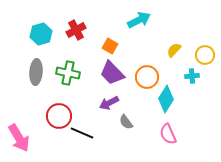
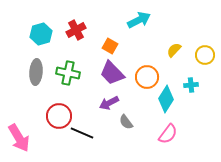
cyan cross: moved 1 px left, 9 px down
pink semicircle: rotated 120 degrees counterclockwise
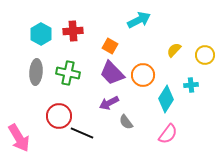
red cross: moved 3 px left, 1 px down; rotated 24 degrees clockwise
cyan hexagon: rotated 15 degrees counterclockwise
orange circle: moved 4 px left, 2 px up
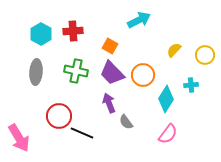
green cross: moved 8 px right, 2 px up
purple arrow: rotated 96 degrees clockwise
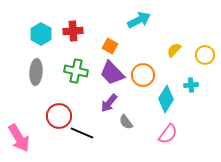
purple arrow: rotated 120 degrees counterclockwise
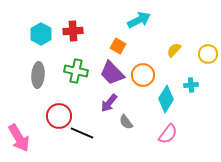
orange square: moved 8 px right
yellow circle: moved 3 px right, 1 px up
gray ellipse: moved 2 px right, 3 px down
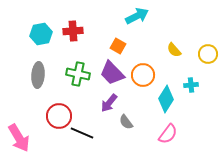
cyan arrow: moved 2 px left, 4 px up
cyan hexagon: rotated 20 degrees clockwise
yellow semicircle: rotated 84 degrees counterclockwise
green cross: moved 2 px right, 3 px down
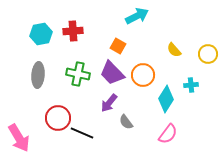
red circle: moved 1 px left, 2 px down
